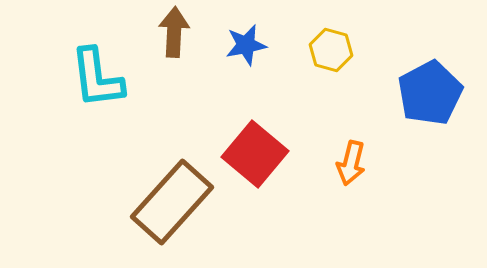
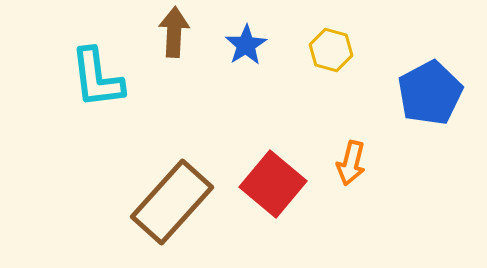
blue star: rotated 21 degrees counterclockwise
red square: moved 18 px right, 30 px down
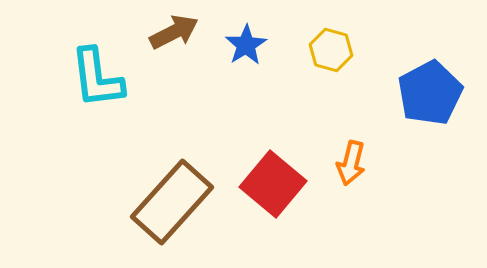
brown arrow: rotated 60 degrees clockwise
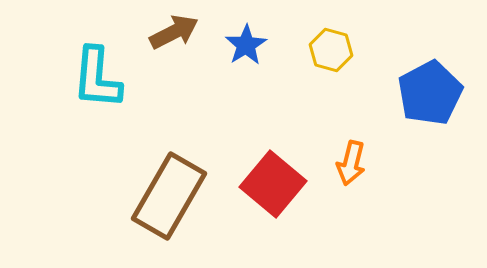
cyan L-shape: rotated 12 degrees clockwise
brown rectangle: moved 3 px left, 6 px up; rotated 12 degrees counterclockwise
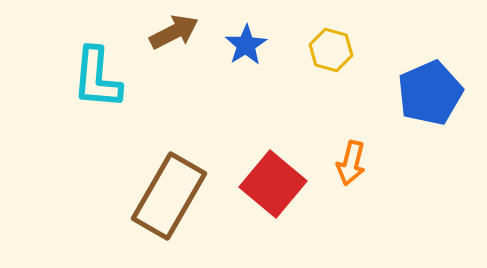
blue pentagon: rotated 4 degrees clockwise
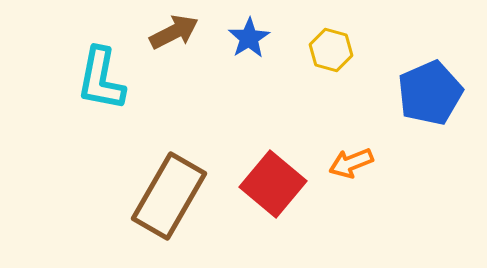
blue star: moved 3 px right, 7 px up
cyan L-shape: moved 4 px right, 1 px down; rotated 6 degrees clockwise
orange arrow: rotated 54 degrees clockwise
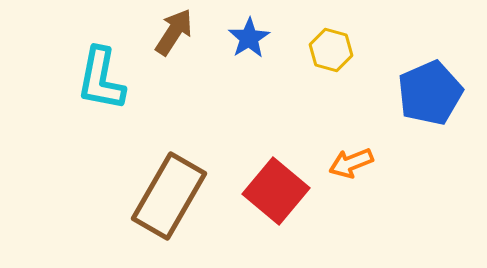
brown arrow: rotated 30 degrees counterclockwise
red square: moved 3 px right, 7 px down
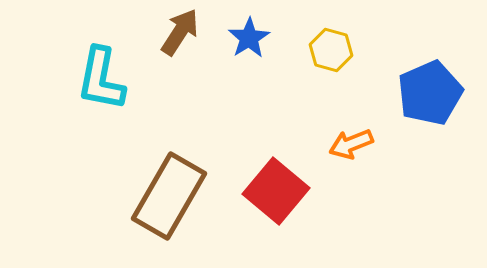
brown arrow: moved 6 px right
orange arrow: moved 19 px up
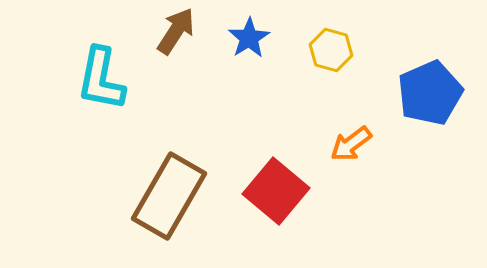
brown arrow: moved 4 px left, 1 px up
orange arrow: rotated 15 degrees counterclockwise
